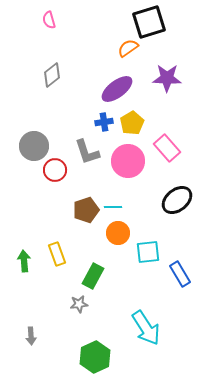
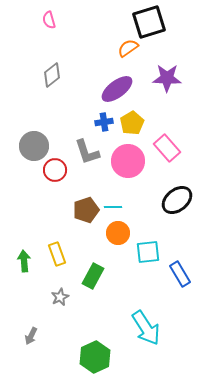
gray star: moved 19 px left, 7 px up; rotated 18 degrees counterclockwise
gray arrow: rotated 30 degrees clockwise
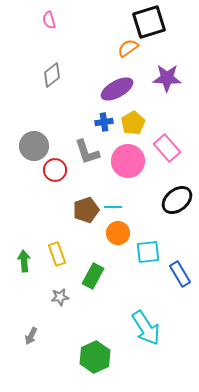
purple ellipse: rotated 8 degrees clockwise
yellow pentagon: moved 1 px right
gray star: rotated 18 degrees clockwise
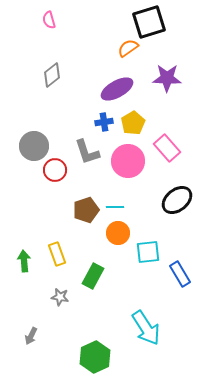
cyan line: moved 2 px right
gray star: rotated 18 degrees clockwise
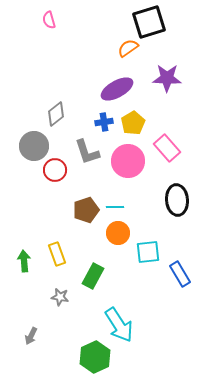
gray diamond: moved 4 px right, 39 px down
black ellipse: rotated 56 degrees counterclockwise
cyan arrow: moved 27 px left, 3 px up
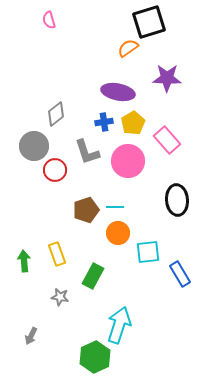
purple ellipse: moved 1 px right, 3 px down; rotated 40 degrees clockwise
pink rectangle: moved 8 px up
cyan arrow: rotated 129 degrees counterclockwise
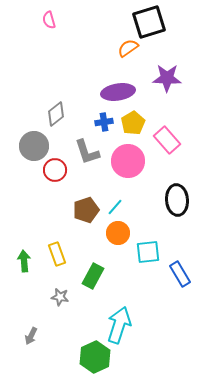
purple ellipse: rotated 20 degrees counterclockwise
cyan line: rotated 48 degrees counterclockwise
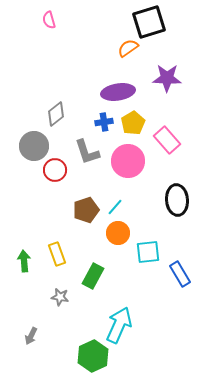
cyan arrow: rotated 6 degrees clockwise
green hexagon: moved 2 px left, 1 px up
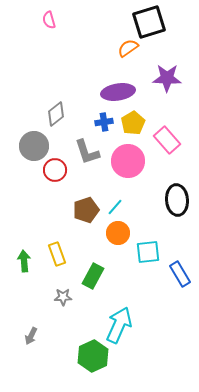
gray star: moved 3 px right; rotated 12 degrees counterclockwise
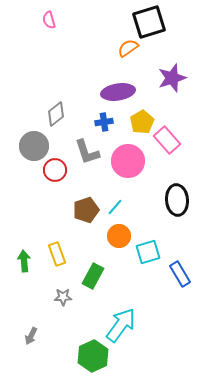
purple star: moved 5 px right; rotated 20 degrees counterclockwise
yellow pentagon: moved 9 px right, 1 px up
orange circle: moved 1 px right, 3 px down
cyan square: rotated 10 degrees counterclockwise
cyan arrow: moved 2 px right; rotated 12 degrees clockwise
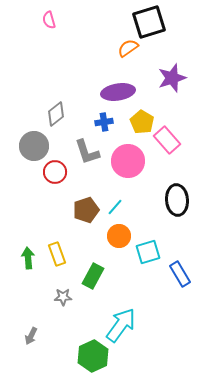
yellow pentagon: rotated 10 degrees counterclockwise
red circle: moved 2 px down
green arrow: moved 4 px right, 3 px up
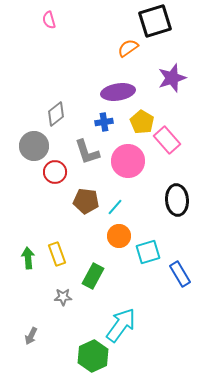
black square: moved 6 px right, 1 px up
brown pentagon: moved 9 px up; rotated 25 degrees clockwise
